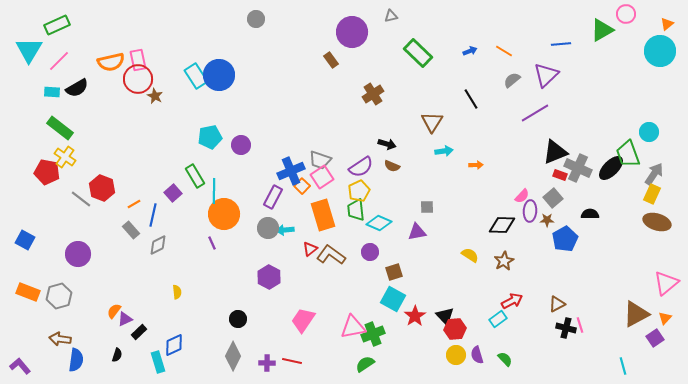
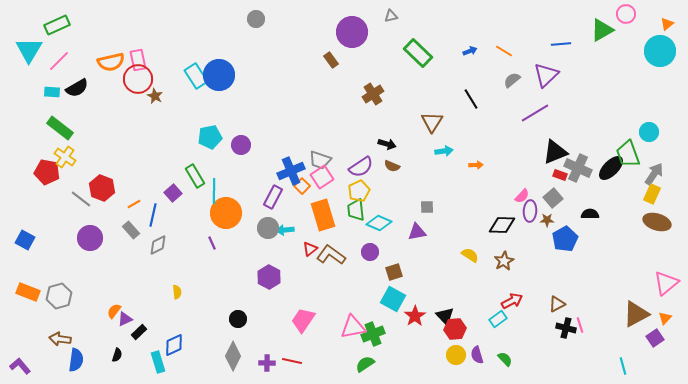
orange circle at (224, 214): moved 2 px right, 1 px up
purple circle at (78, 254): moved 12 px right, 16 px up
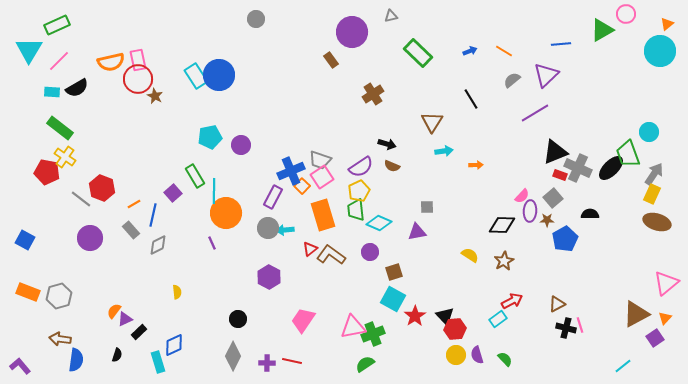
cyan line at (623, 366): rotated 66 degrees clockwise
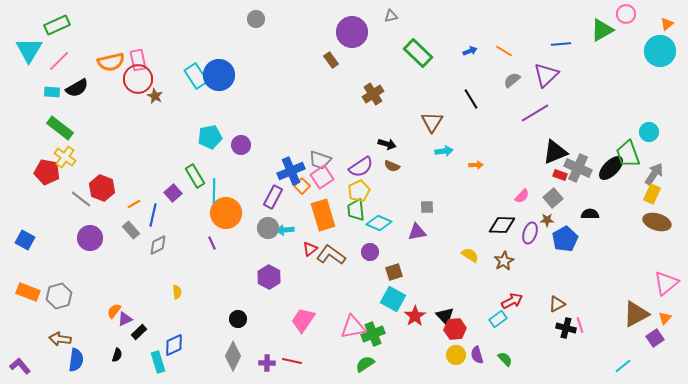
purple ellipse at (530, 211): moved 22 px down; rotated 15 degrees clockwise
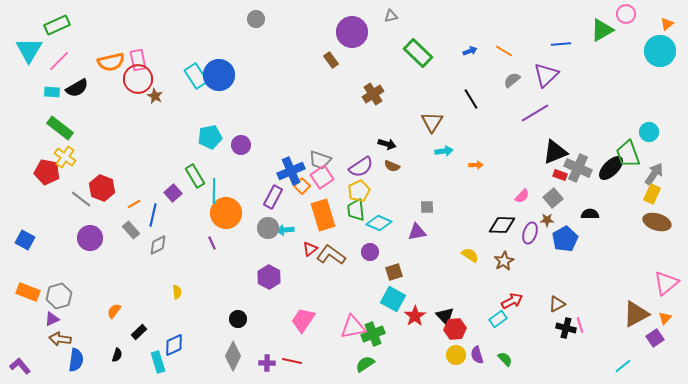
purple triangle at (125, 319): moved 73 px left
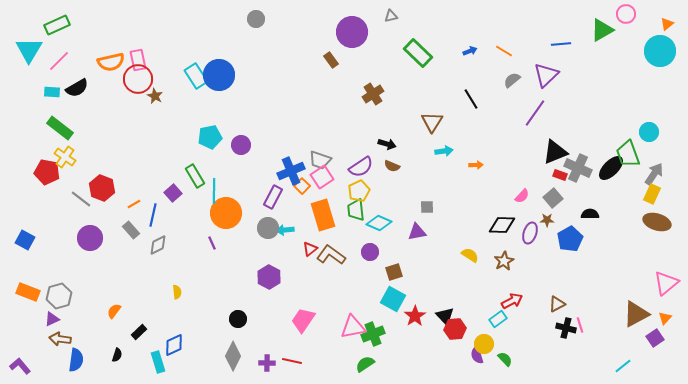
purple line at (535, 113): rotated 24 degrees counterclockwise
blue pentagon at (565, 239): moved 5 px right
yellow circle at (456, 355): moved 28 px right, 11 px up
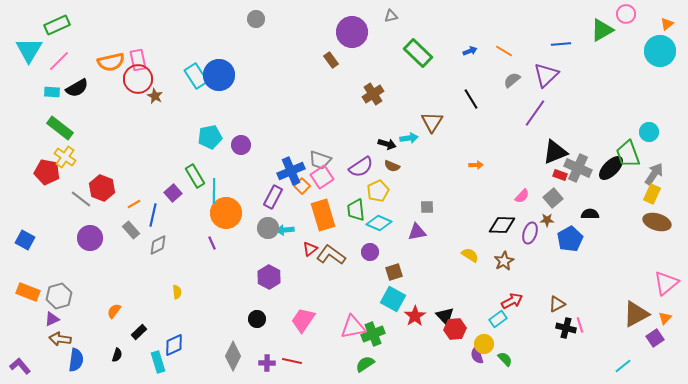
cyan arrow at (444, 151): moved 35 px left, 13 px up
yellow pentagon at (359, 191): moved 19 px right
black circle at (238, 319): moved 19 px right
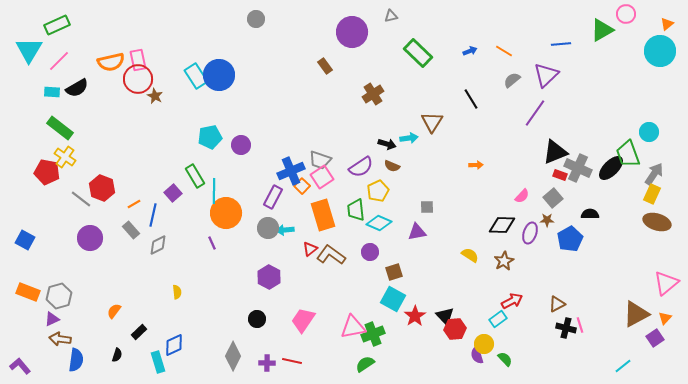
brown rectangle at (331, 60): moved 6 px left, 6 px down
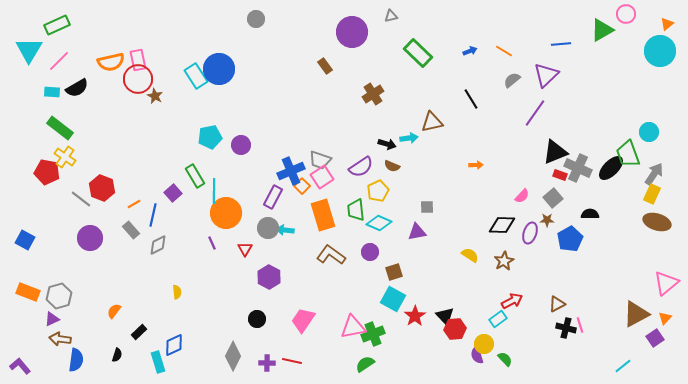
blue circle at (219, 75): moved 6 px up
brown triangle at (432, 122): rotated 45 degrees clockwise
cyan arrow at (285, 230): rotated 12 degrees clockwise
red triangle at (310, 249): moved 65 px left; rotated 21 degrees counterclockwise
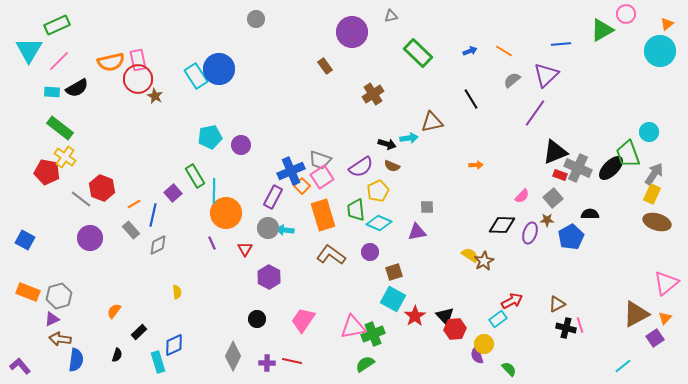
blue pentagon at (570, 239): moved 1 px right, 2 px up
brown star at (504, 261): moved 20 px left
green semicircle at (505, 359): moved 4 px right, 10 px down
